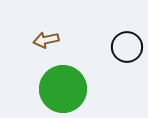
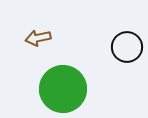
brown arrow: moved 8 px left, 2 px up
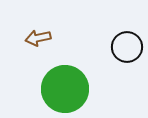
green circle: moved 2 px right
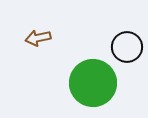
green circle: moved 28 px right, 6 px up
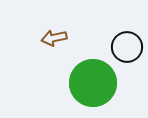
brown arrow: moved 16 px right
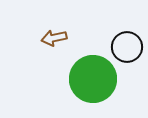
green circle: moved 4 px up
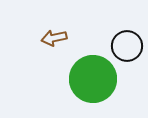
black circle: moved 1 px up
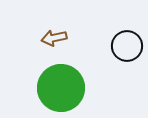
green circle: moved 32 px left, 9 px down
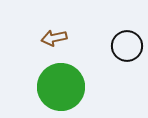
green circle: moved 1 px up
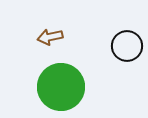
brown arrow: moved 4 px left, 1 px up
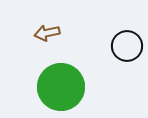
brown arrow: moved 3 px left, 4 px up
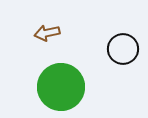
black circle: moved 4 px left, 3 px down
